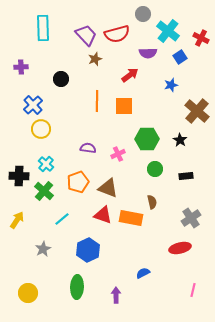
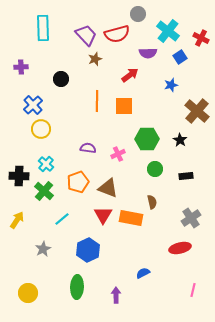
gray circle at (143, 14): moved 5 px left
red triangle at (103, 215): rotated 42 degrees clockwise
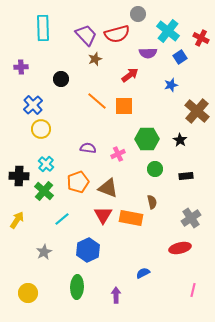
orange line at (97, 101): rotated 50 degrees counterclockwise
gray star at (43, 249): moved 1 px right, 3 px down
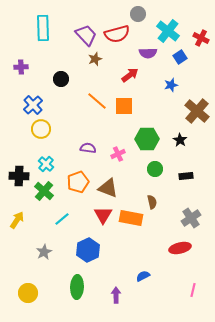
blue semicircle at (143, 273): moved 3 px down
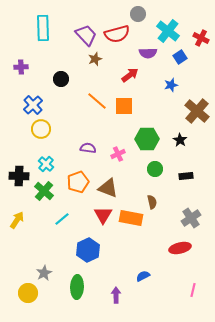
gray star at (44, 252): moved 21 px down
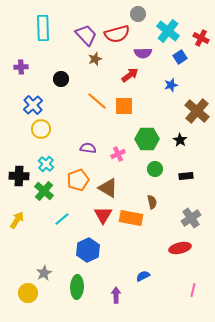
purple semicircle at (148, 53): moved 5 px left
orange pentagon at (78, 182): moved 2 px up
brown triangle at (108, 188): rotated 10 degrees clockwise
